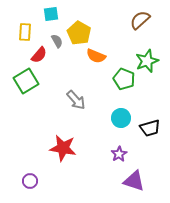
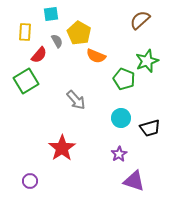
red star: moved 1 px left; rotated 28 degrees clockwise
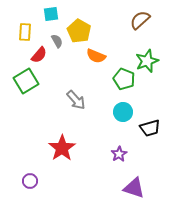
yellow pentagon: moved 2 px up
cyan circle: moved 2 px right, 6 px up
purple triangle: moved 7 px down
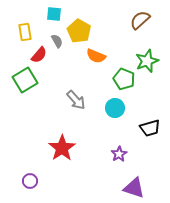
cyan square: moved 3 px right; rotated 14 degrees clockwise
yellow rectangle: rotated 12 degrees counterclockwise
green square: moved 1 px left, 1 px up
cyan circle: moved 8 px left, 4 px up
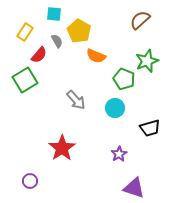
yellow rectangle: rotated 42 degrees clockwise
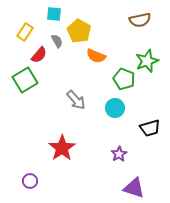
brown semicircle: rotated 150 degrees counterclockwise
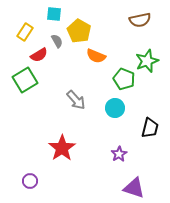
red semicircle: rotated 18 degrees clockwise
black trapezoid: rotated 60 degrees counterclockwise
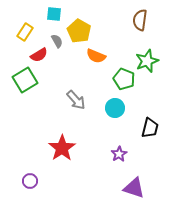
brown semicircle: rotated 110 degrees clockwise
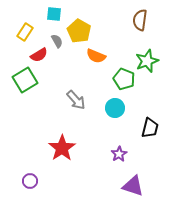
purple triangle: moved 1 px left, 2 px up
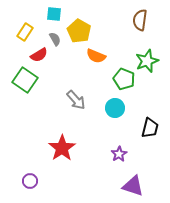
gray semicircle: moved 2 px left, 2 px up
green square: rotated 25 degrees counterclockwise
